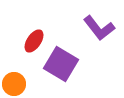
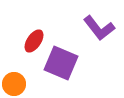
purple square: moved 1 px up; rotated 8 degrees counterclockwise
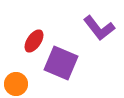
orange circle: moved 2 px right
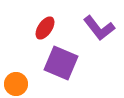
red ellipse: moved 11 px right, 13 px up
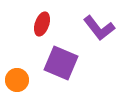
red ellipse: moved 3 px left, 4 px up; rotated 15 degrees counterclockwise
orange circle: moved 1 px right, 4 px up
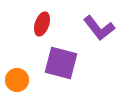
purple square: rotated 8 degrees counterclockwise
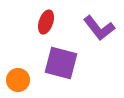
red ellipse: moved 4 px right, 2 px up
orange circle: moved 1 px right
